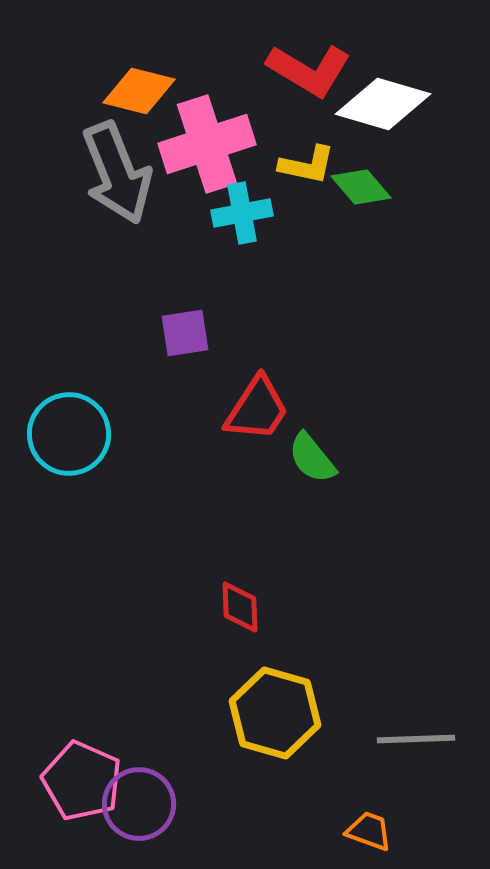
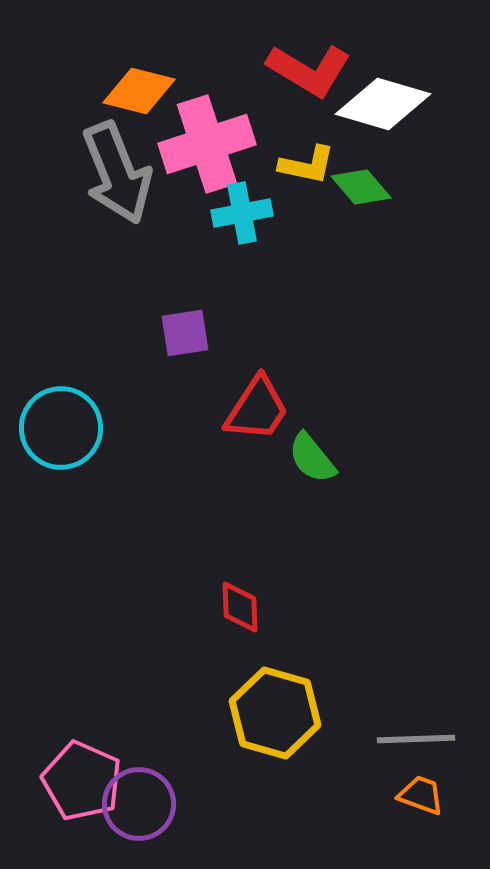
cyan circle: moved 8 px left, 6 px up
orange trapezoid: moved 52 px right, 36 px up
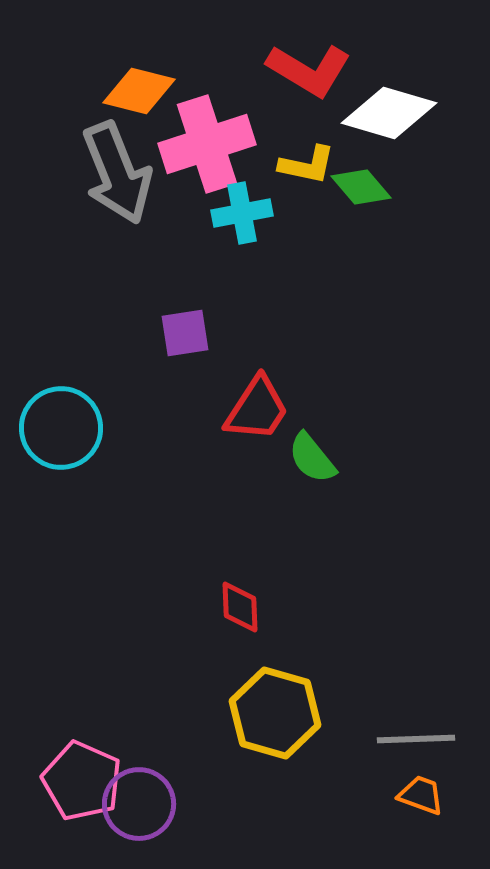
white diamond: moved 6 px right, 9 px down
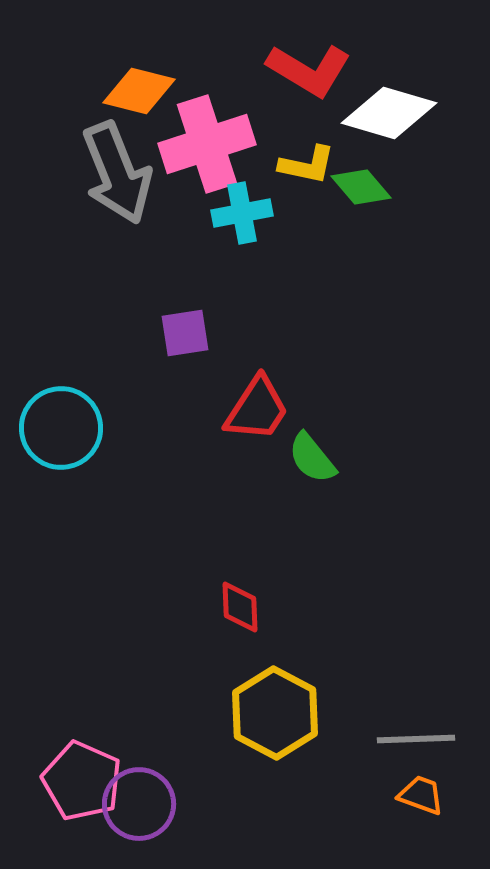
yellow hexagon: rotated 12 degrees clockwise
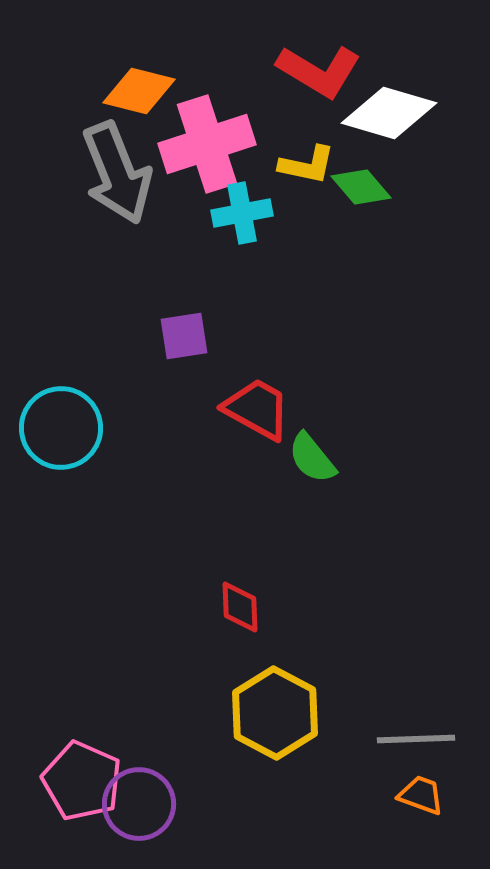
red L-shape: moved 10 px right, 1 px down
purple square: moved 1 px left, 3 px down
red trapezoid: rotated 94 degrees counterclockwise
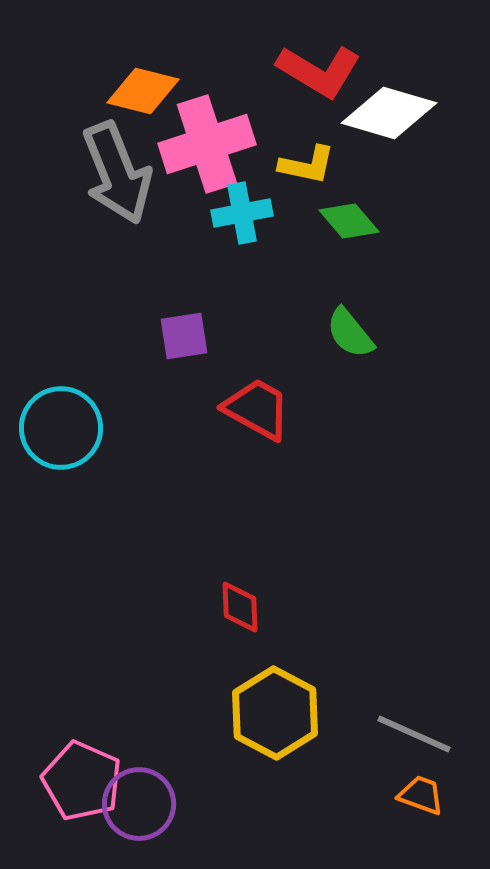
orange diamond: moved 4 px right
green diamond: moved 12 px left, 34 px down
green semicircle: moved 38 px right, 125 px up
gray line: moved 2 px left, 5 px up; rotated 26 degrees clockwise
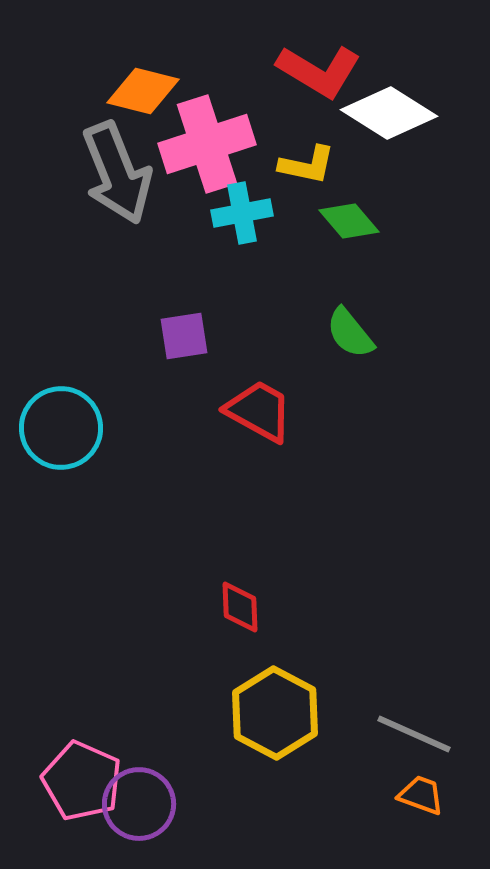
white diamond: rotated 16 degrees clockwise
red trapezoid: moved 2 px right, 2 px down
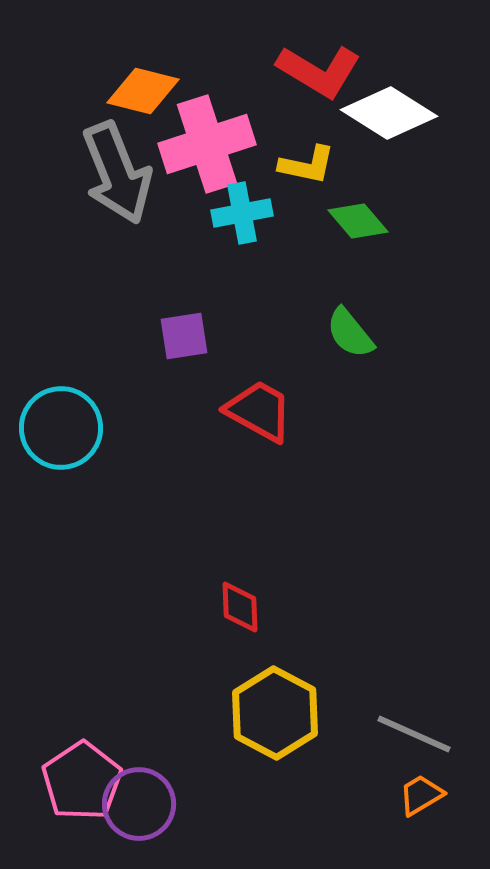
green diamond: moved 9 px right
pink pentagon: rotated 14 degrees clockwise
orange trapezoid: rotated 51 degrees counterclockwise
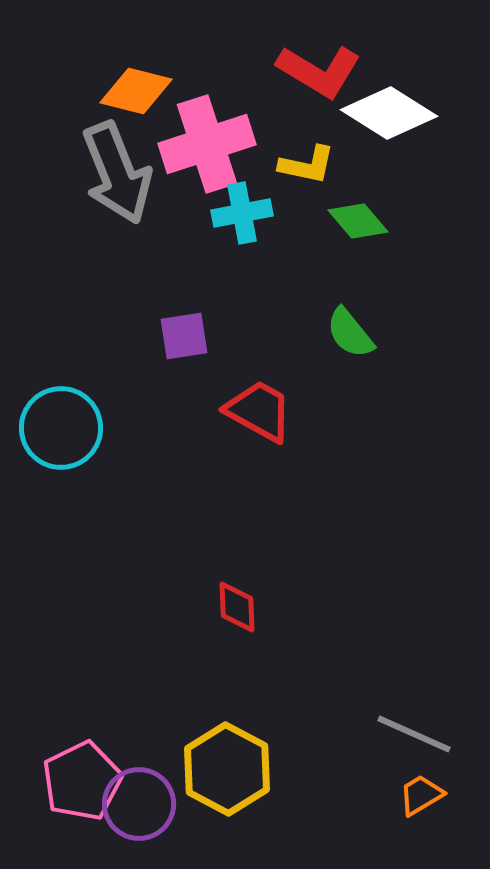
orange diamond: moved 7 px left
red diamond: moved 3 px left
yellow hexagon: moved 48 px left, 56 px down
pink pentagon: rotated 8 degrees clockwise
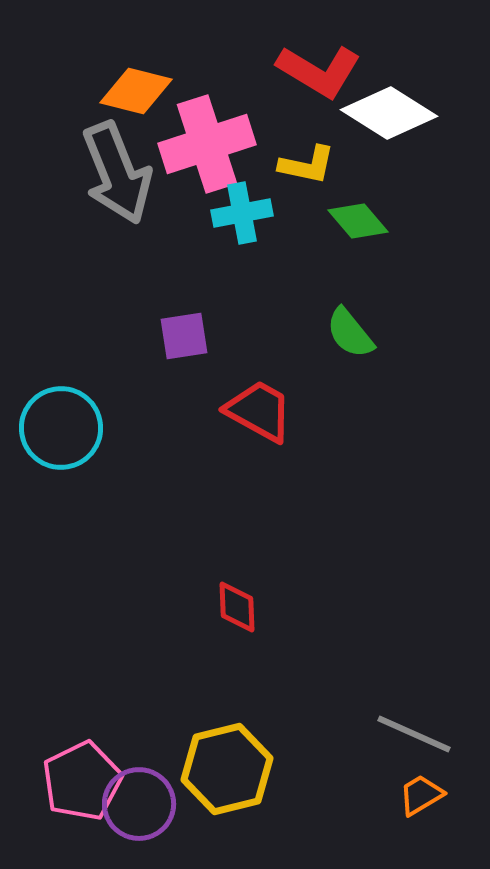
yellow hexagon: rotated 18 degrees clockwise
